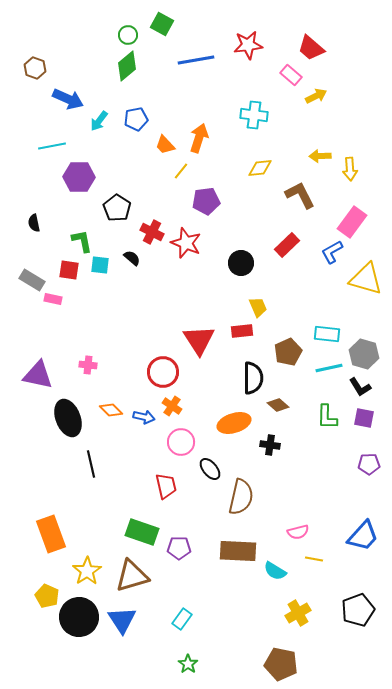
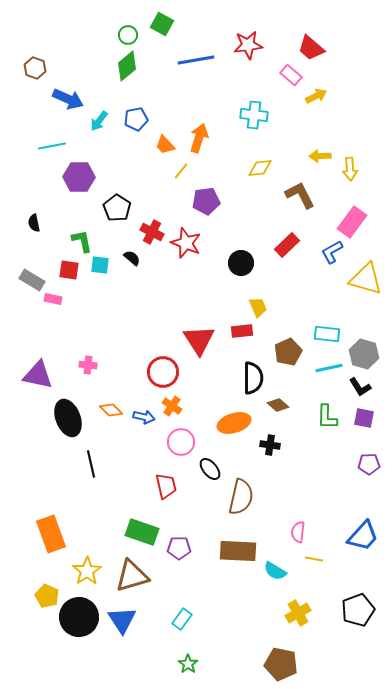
pink semicircle at (298, 532): rotated 110 degrees clockwise
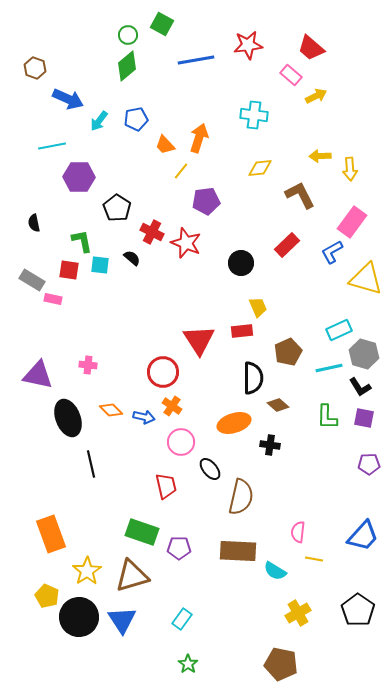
cyan rectangle at (327, 334): moved 12 px right, 4 px up; rotated 30 degrees counterclockwise
black pentagon at (358, 610): rotated 16 degrees counterclockwise
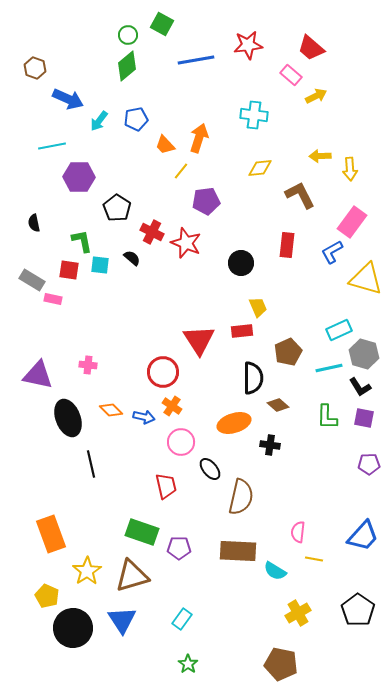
red rectangle at (287, 245): rotated 40 degrees counterclockwise
black circle at (79, 617): moved 6 px left, 11 px down
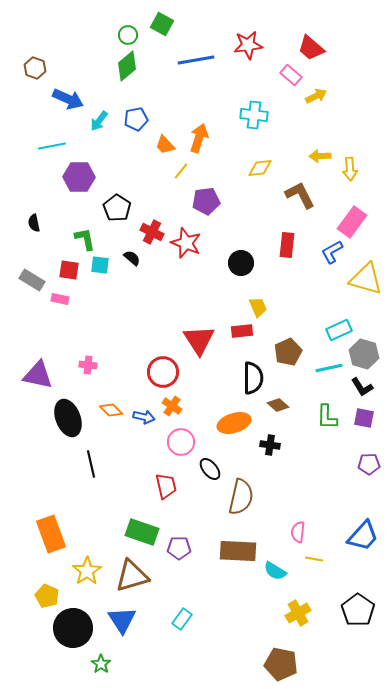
green L-shape at (82, 241): moved 3 px right, 2 px up
pink rectangle at (53, 299): moved 7 px right
black L-shape at (360, 387): moved 2 px right
green star at (188, 664): moved 87 px left
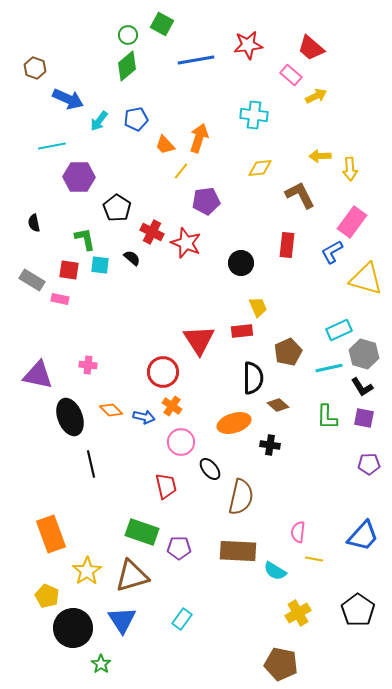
black ellipse at (68, 418): moved 2 px right, 1 px up
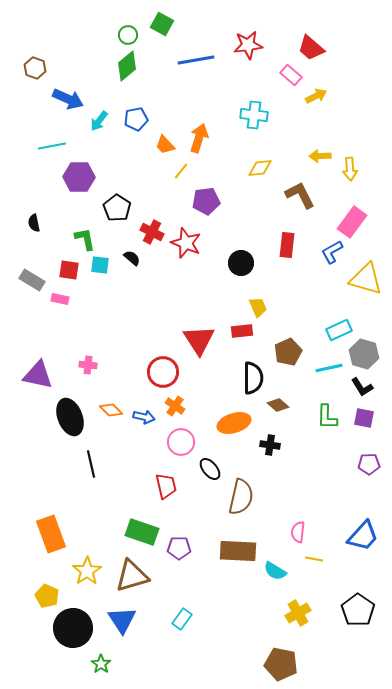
orange cross at (172, 406): moved 3 px right
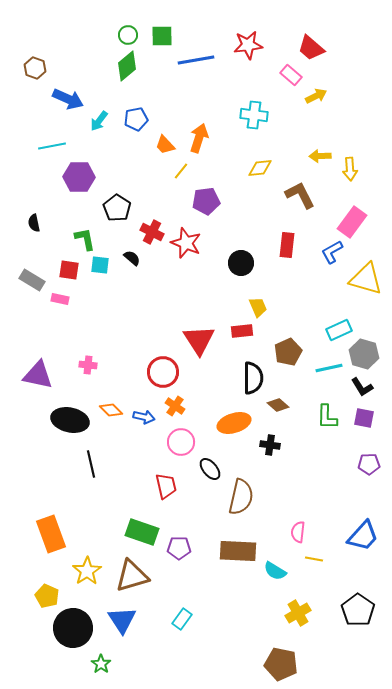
green square at (162, 24): moved 12 px down; rotated 30 degrees counterclockwise
black ellipse at (70, 417): moved 3 px down; rotated 57 degrees counterclockwise
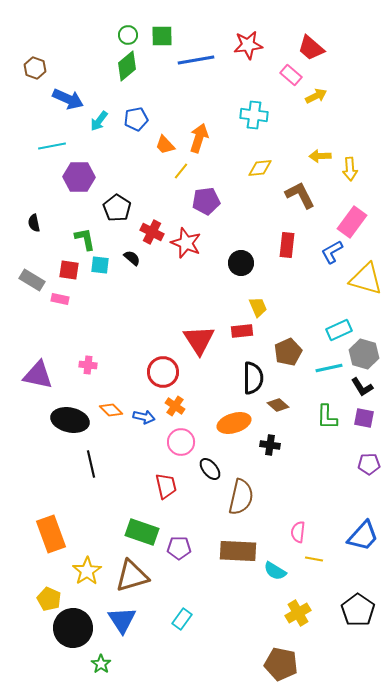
yellow pentagon at (47, 596): moved 2 px right, 3 px down
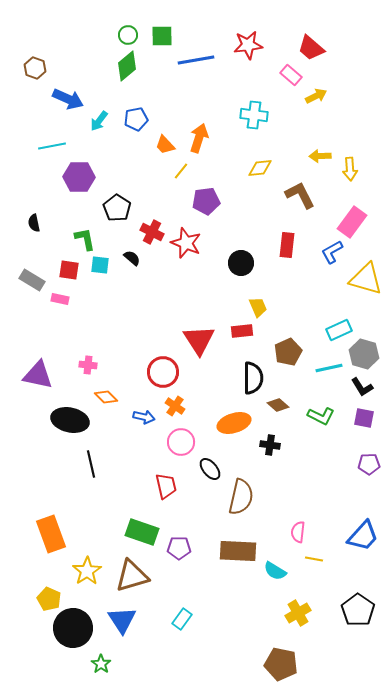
orange diamond at (111, 410): moved 5 px left, 13 px up
green L-shape at (327, 417): moved 6 px left, 1 px up; rotated 64 degrees counterclockwise
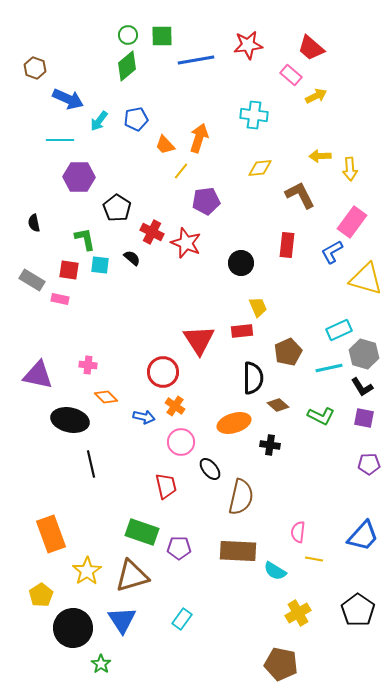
cyan line at (52, 146): moved 8 px right, 6 px up; rotated 12 degrees clockwise
yellow pentagon at (49, 599): moved 8 px left, 4 px up; rotated 15 degrees clockwise
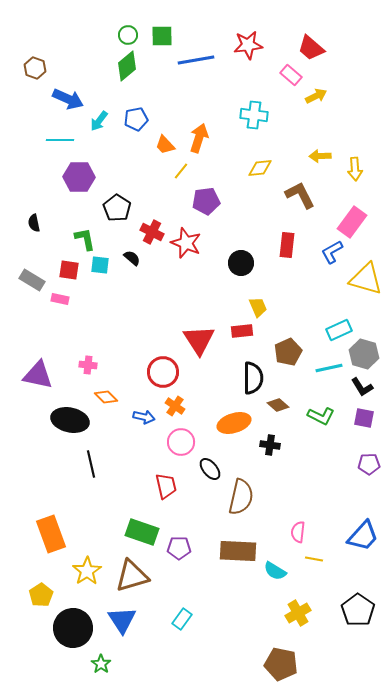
yellow arrow at (350, 169): moved 5 px right
